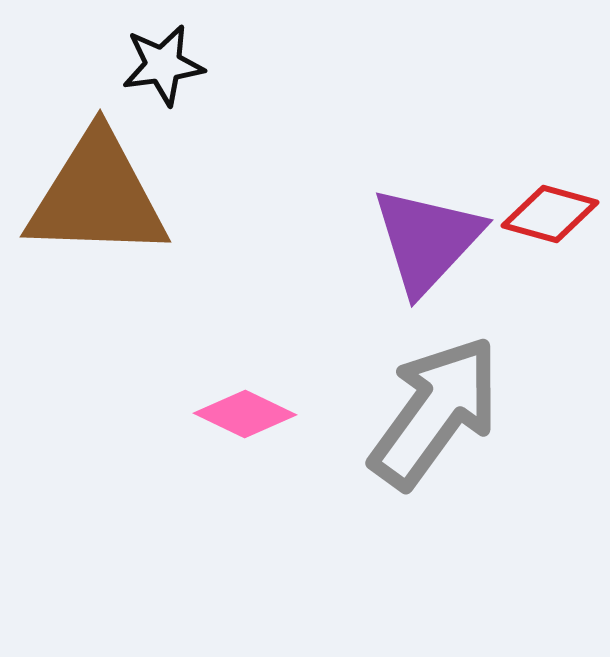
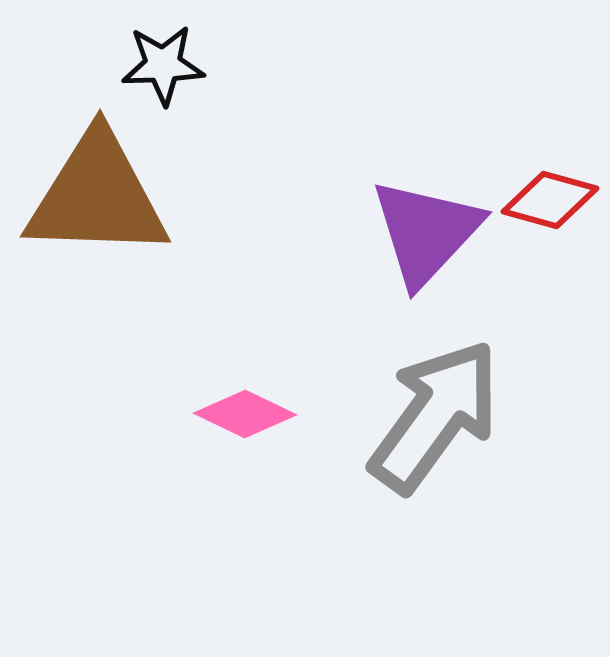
black star: rotated 6 degrees clockwise
red diamond: moved 14 px up
purple triangle: moved 1 px left, 8 px up
gray arrow: moved 4 px down
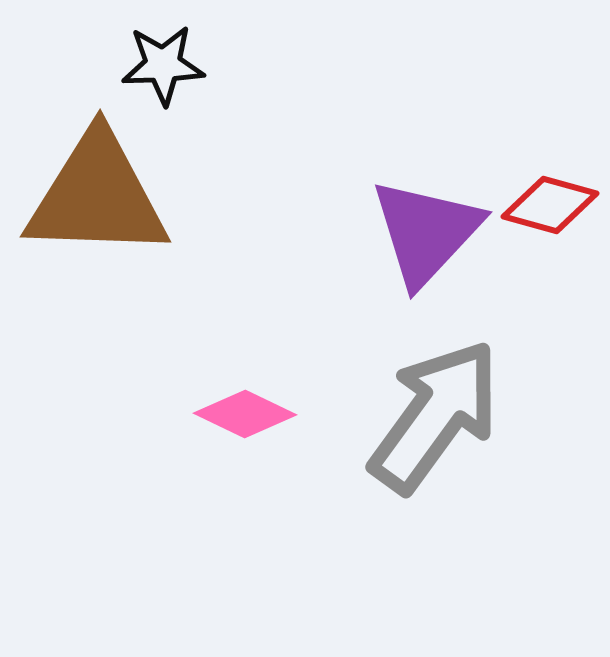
red diamond: moved 5 px down
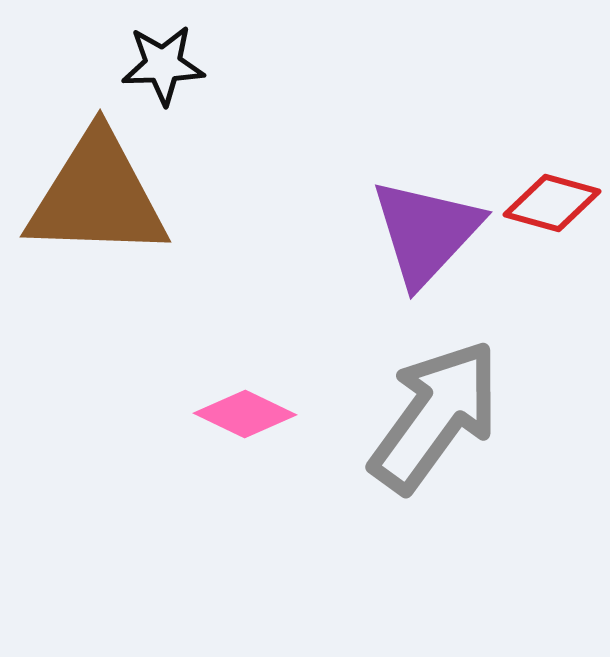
red diamond: moved 2 px right, 2 px up
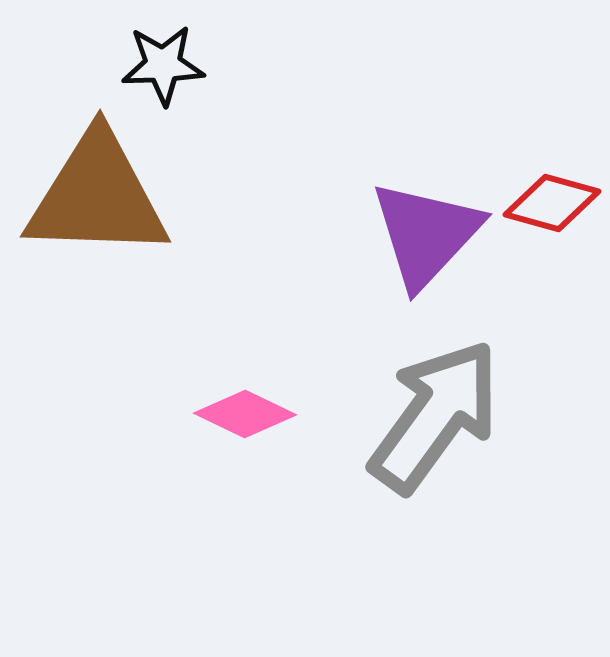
purple triangle: moved 2 px down
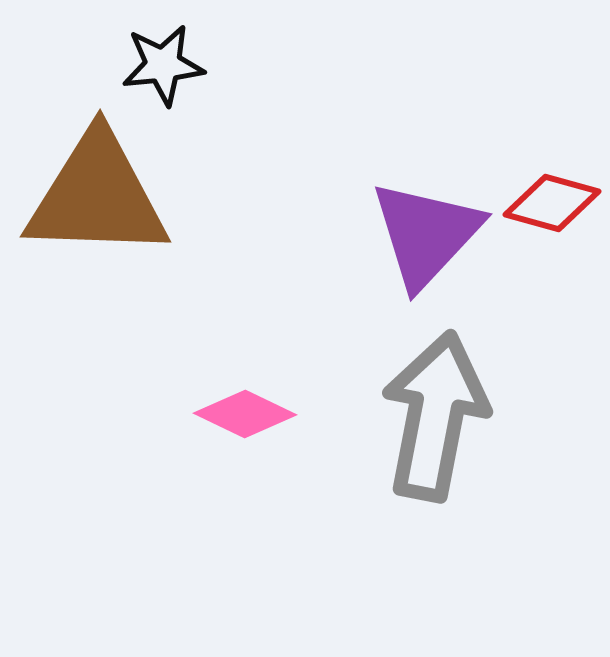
black star: rotated 4 degrees counterclockwise
gray arrow: rotated 25 degrees counterclockwise
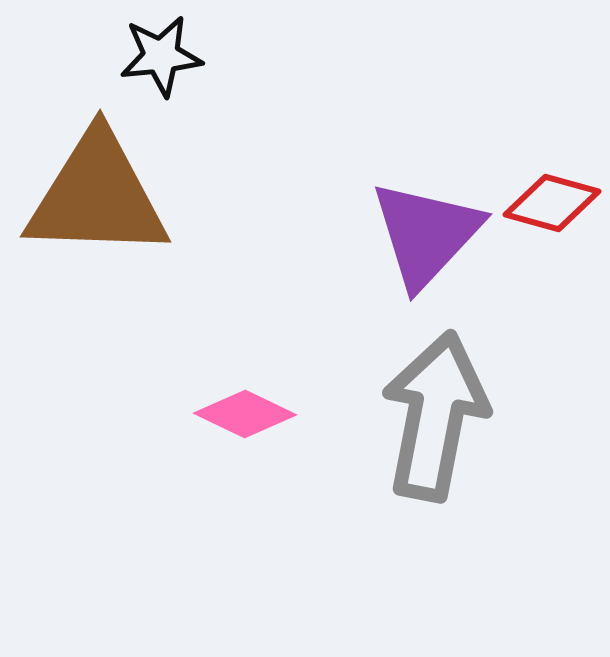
black star: moved 2 px left, 9 px up
